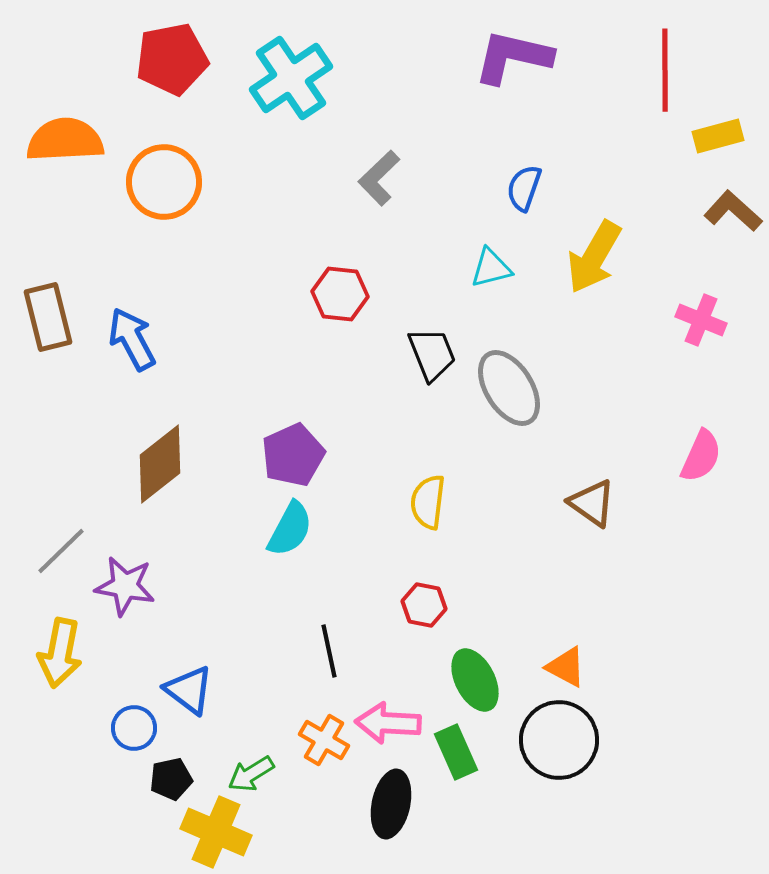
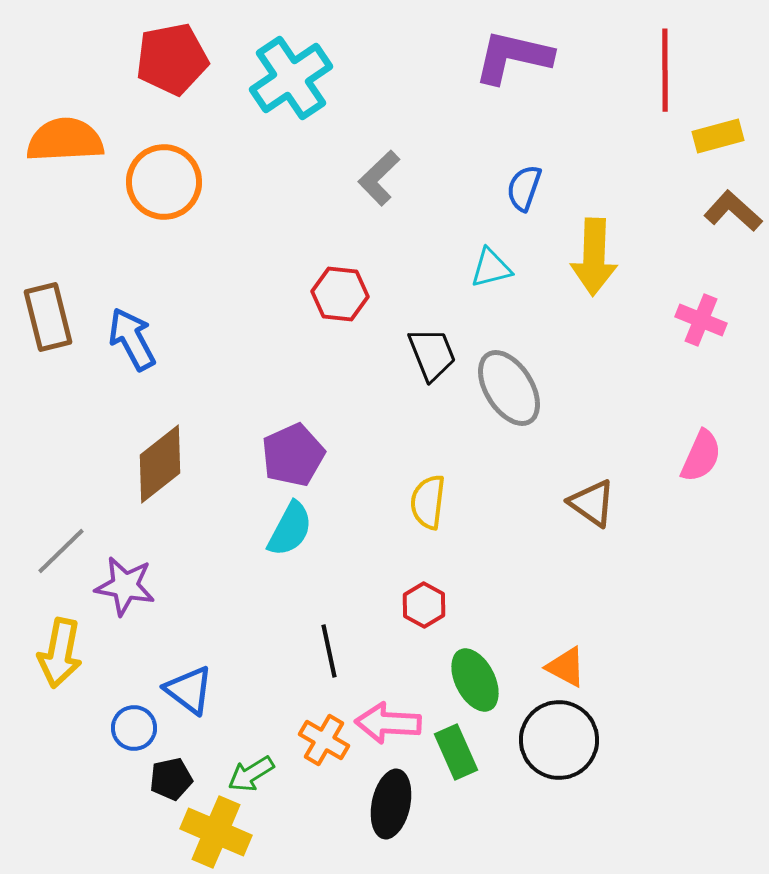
yellow arrow at (594, 257): rotated 28 degrees counterclockwise
red hexagon at (424, 605): rotated 18 degrees clockwise
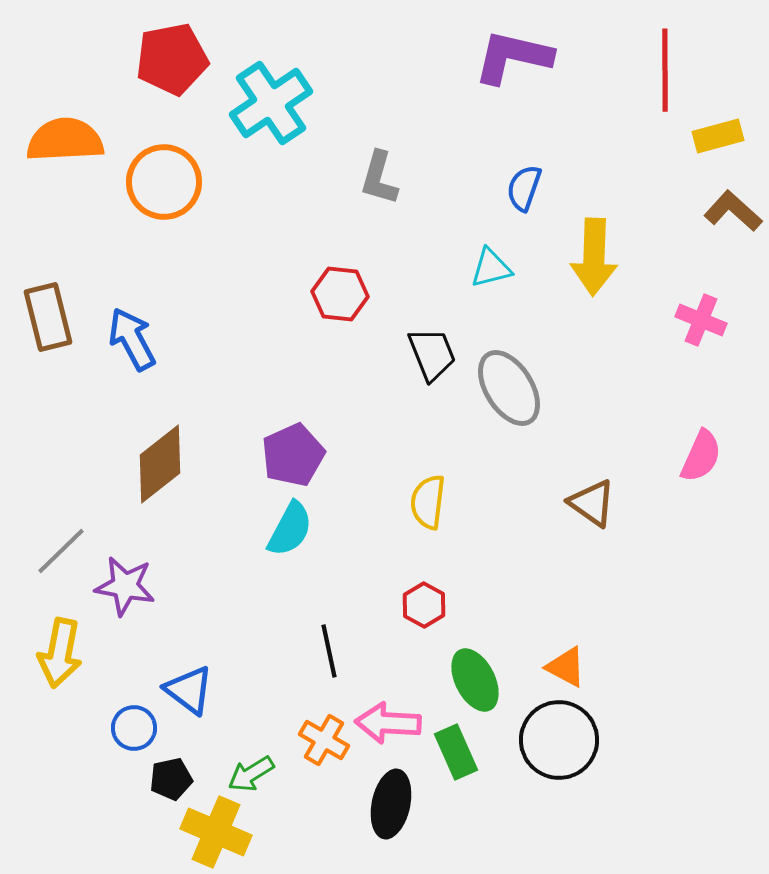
cyan cross at (291, 78): moved 20 px left, 25 px down
gray L-shape at (379, 178): rotated 30 degrees counterclockwise
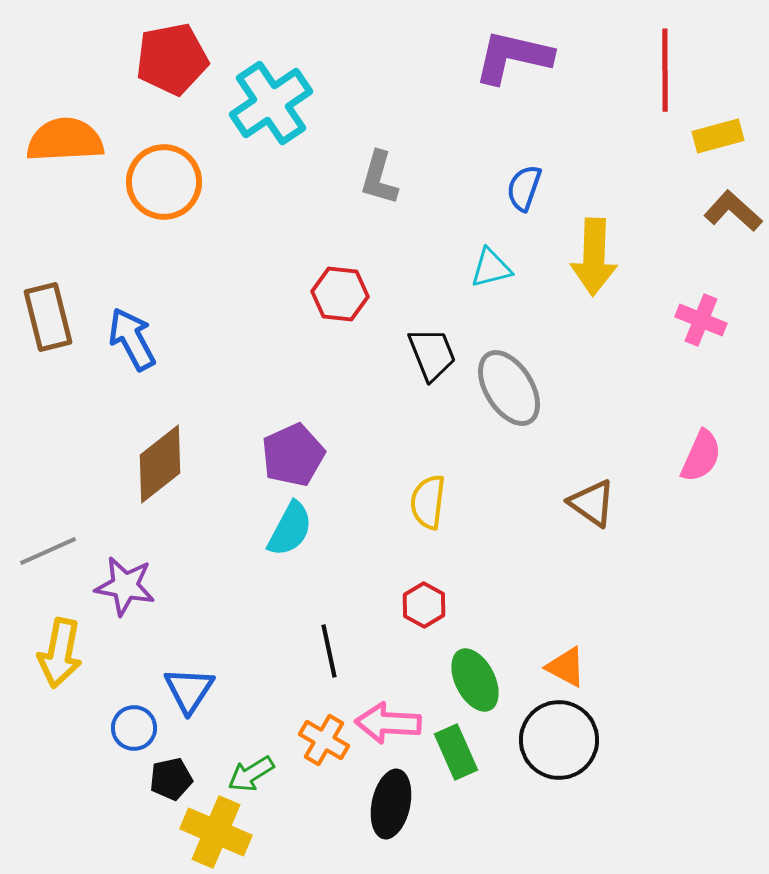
gray line at (61, 551): moved 13 px left; rotated 20 degrees clockwise
blue triangle at (189, 690): rotated 26 degrees clockwise
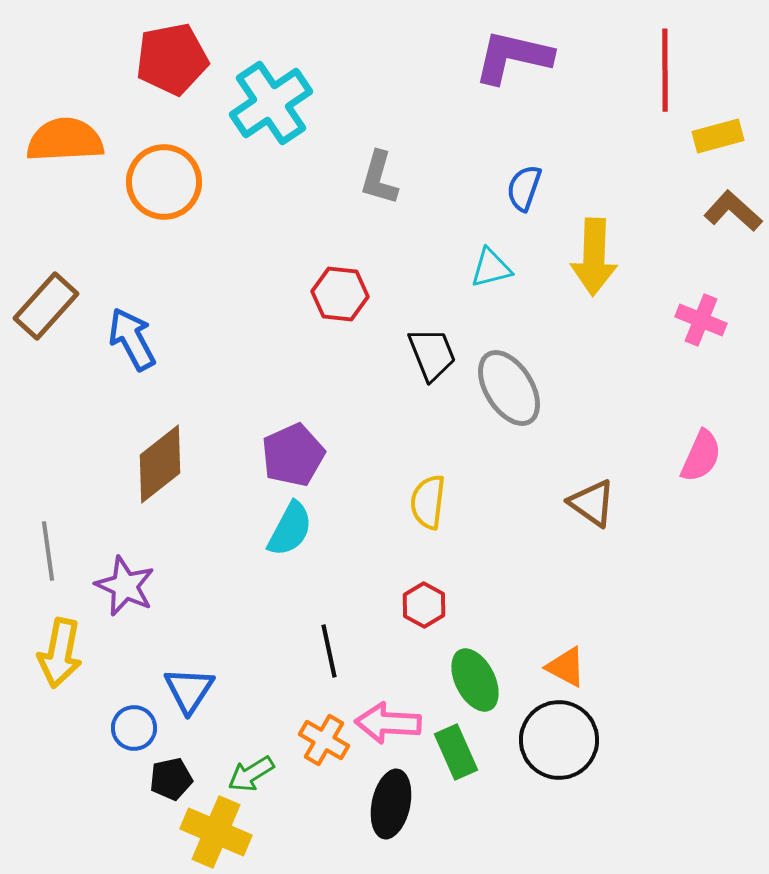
brown rectangle at (48, 317): moved 2 px left, 11 px up; rotated 56 degrees clockwise
gray line at (48, 551): rotated 74 degrees counterclockwise
purple star at (125, 586): rotated 14 degrees clockwise
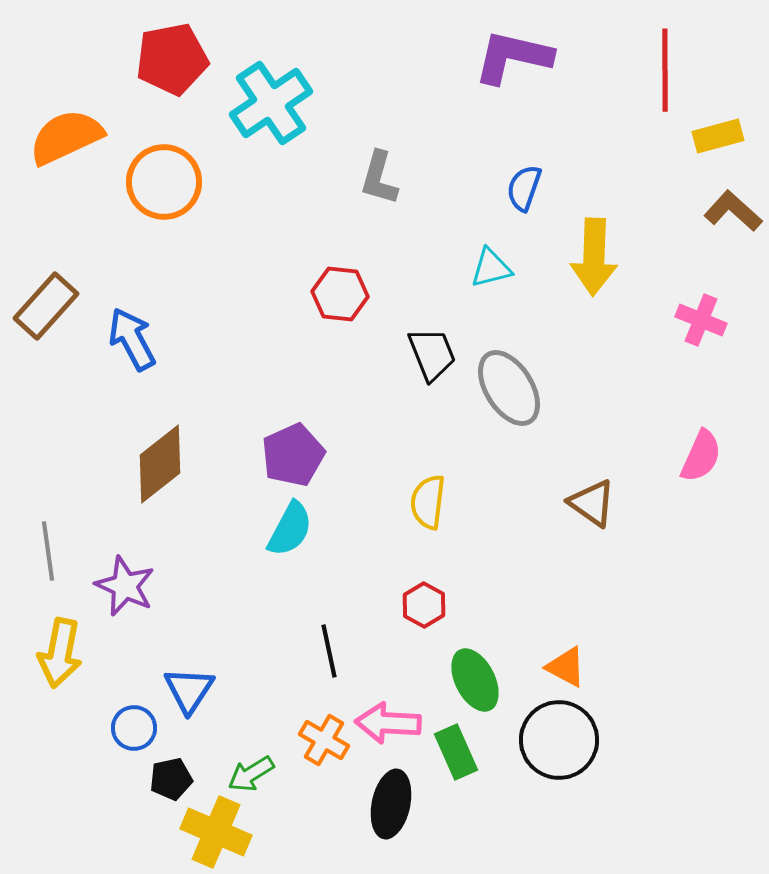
orange semicircle at (65, 140): moved 1 px right, 3 px up; rotated 22 degrees counterclockwise
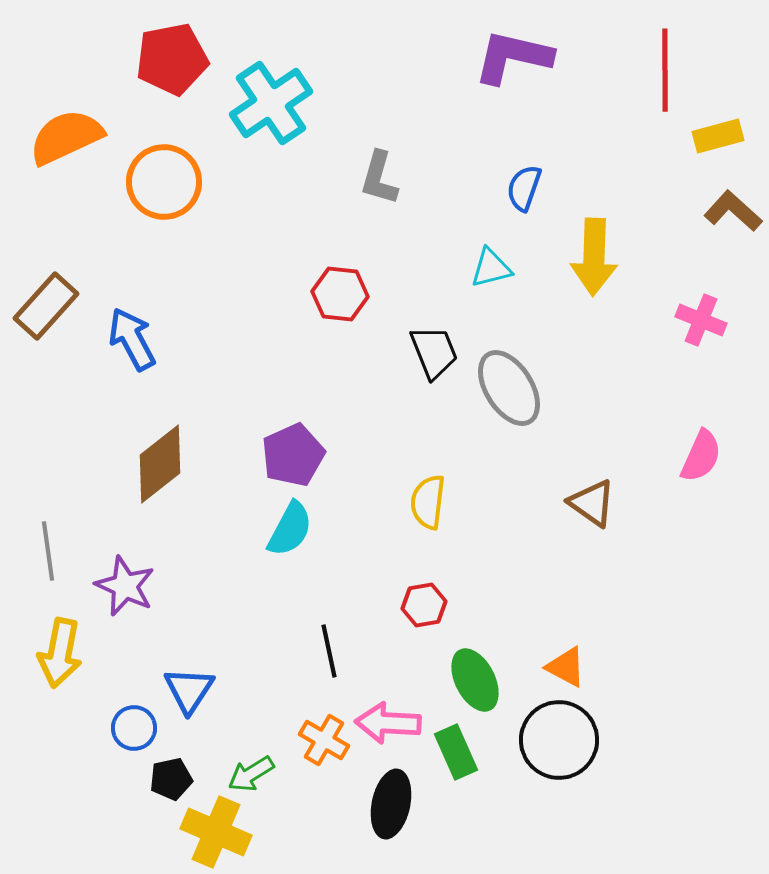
black trapezoid at (432, 354): moved 2 px right, 2 px up
red hexagon at (424, 605): rotated 21 degrees clockwise
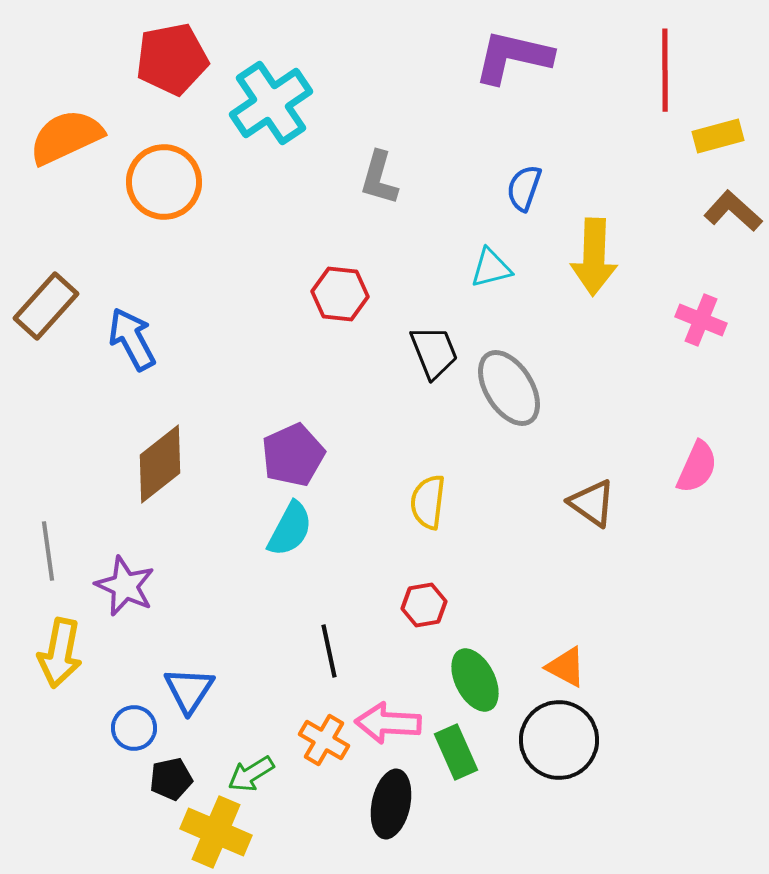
pink semicircle at (701, 456): moved 4 px left, 11 px down
